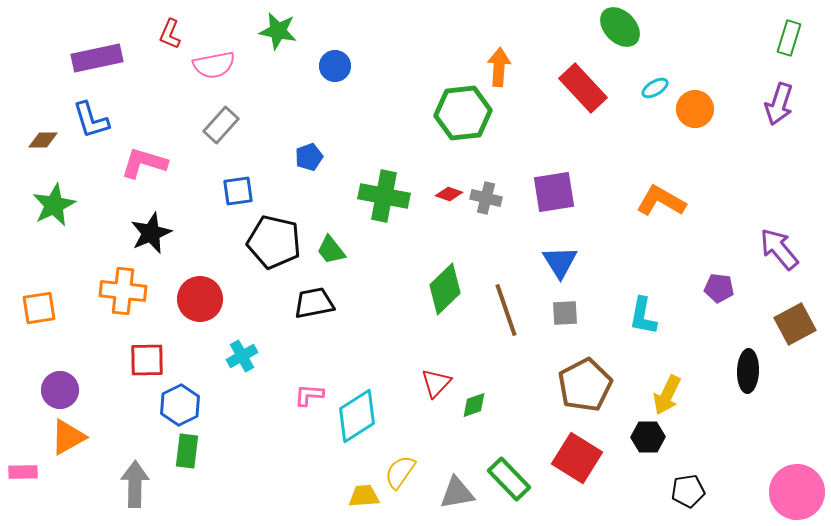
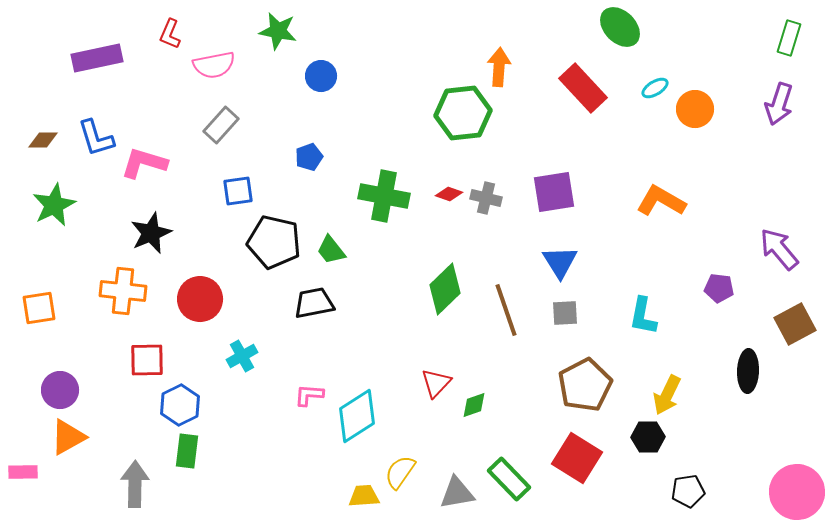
blue circle at (335, 66): moved 14 px left, 10 px down
blue L-shape at (91, 120): moved 5 px right, 18 px down
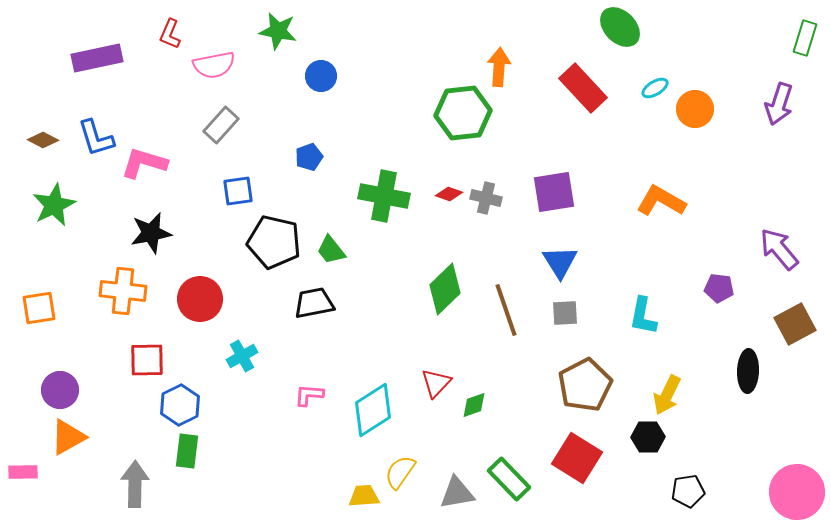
green rectangle at (789, 38): moved 16 px right
brown diamond at (43, 140): rotated 28 degrees clockwise
black star at (151, 233): rotated 12 degrees clockwise
cyan diamond at (357, 416): moved 16 px right, 6 px up
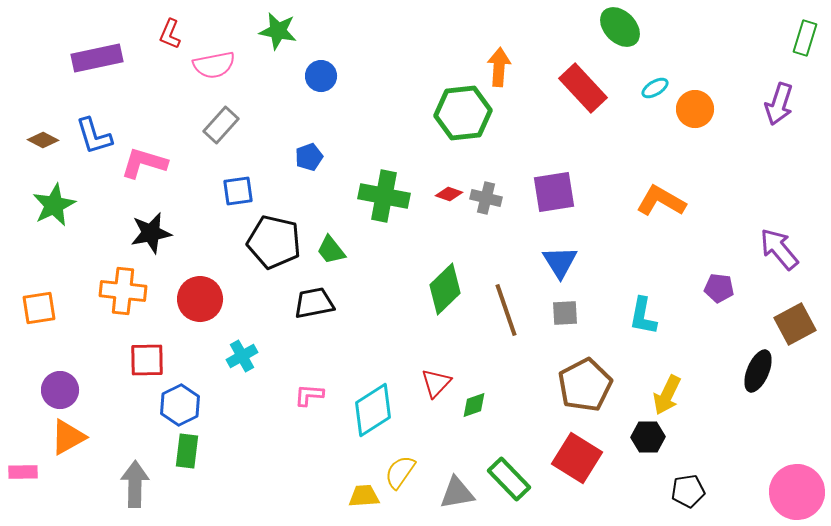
blue L-shape at (96, 138): moved 2 px left, 2 px up
black ellipse at (748, 371): moved 10 px right; rotated 21 degrees clockwise
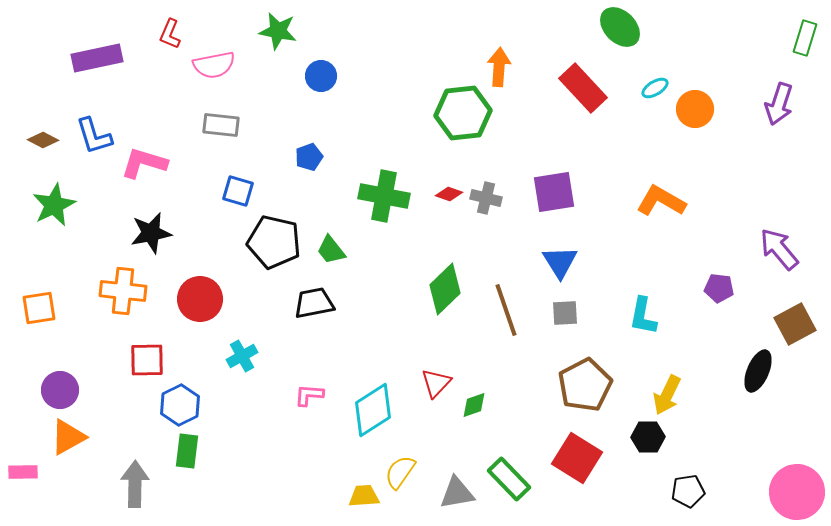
gray rectangle at (221, 125): rotated 54 degrees clockwise
blue square at (238, 191): rotated 24 degrees clockwise
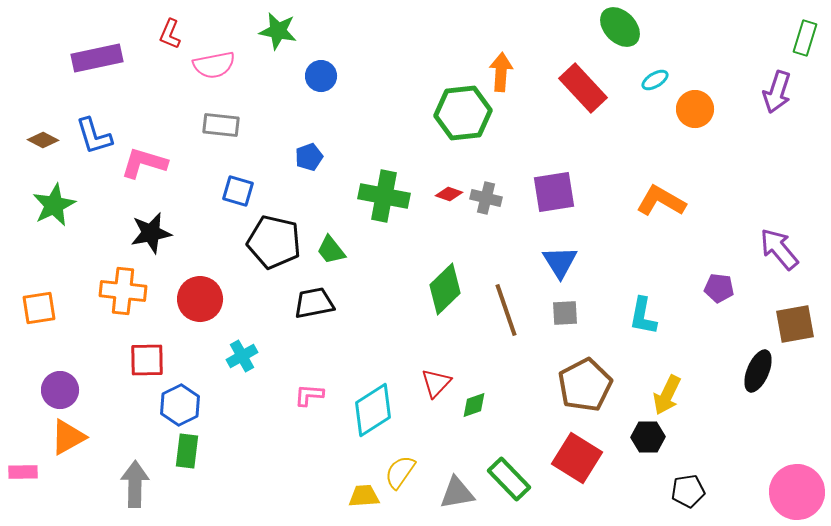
orange arrow at (499, 67): moved 2 px right, 5 px down
cyan ellipse at (655, 88): moved 8 px up
purple arrow at (779, 104): moved 2 px left, 12 px up
brown square at (795, 324): rotated 18 degrees clockwise
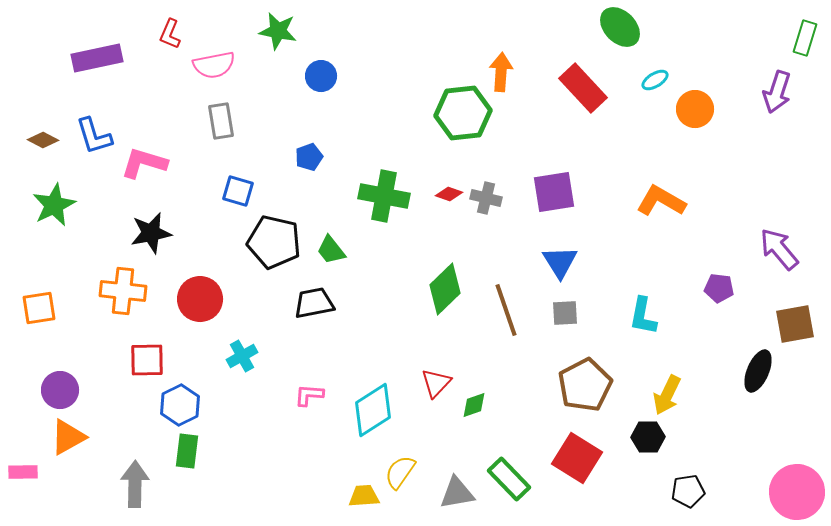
gray rectangle at (221, 125): moved 4 px up; rotated 75 degrees clockwise
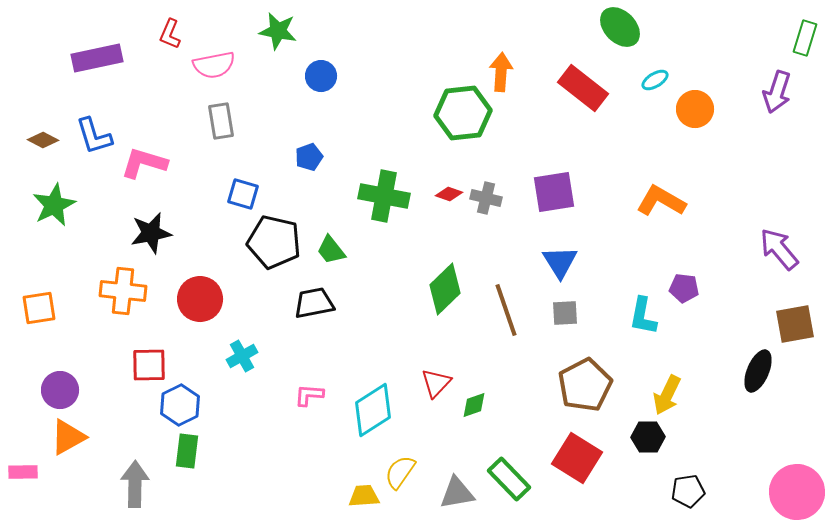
red rectangle at (583, 88): rotated 9 degrees counterclockwise
blue square at (238, 191): moved 5 px right, 3 px down
purple pentagon at (719, 288): moved 35 px left
red square at (147, 360): moved 2 px right, 5 px down
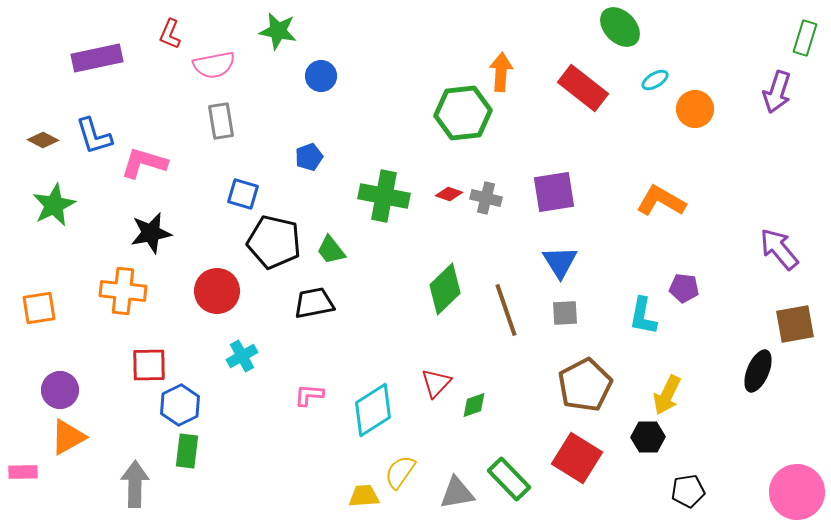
red circle at (200, 299): moved 17 px right, 8 px up
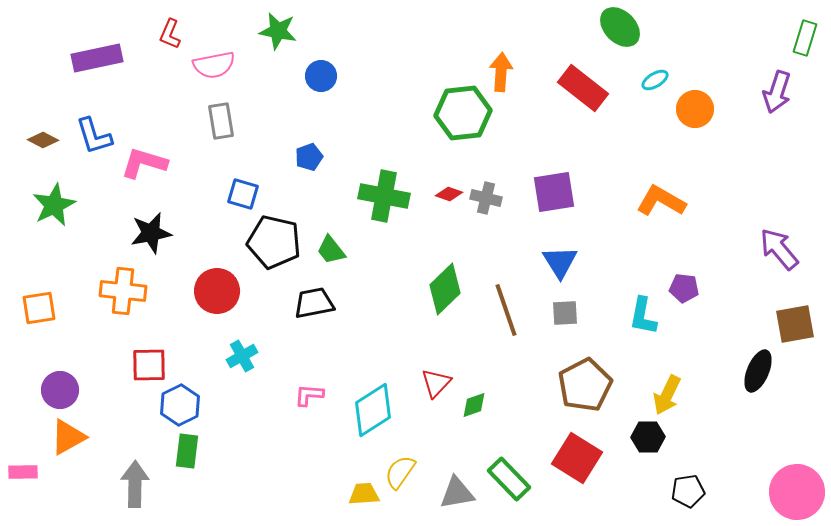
yellow trapezoid at (364, 496): moved 2 px up
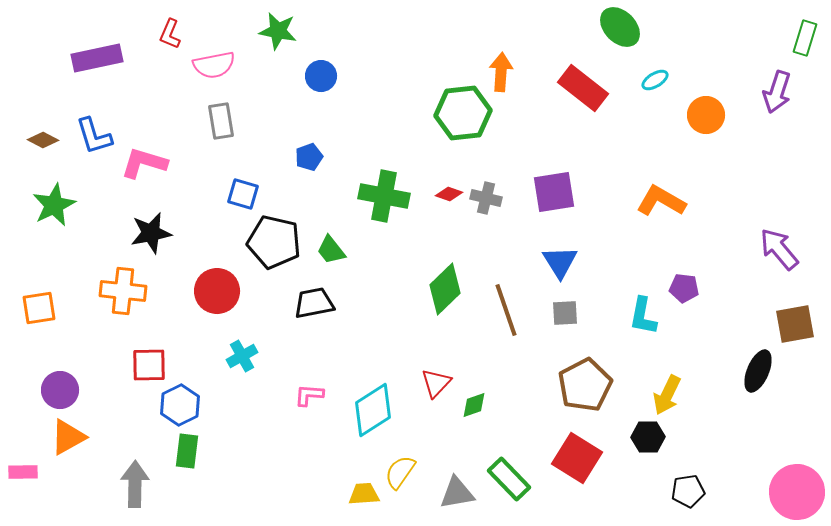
orange circle at (695, 109): moved 11 px right, 6 px down
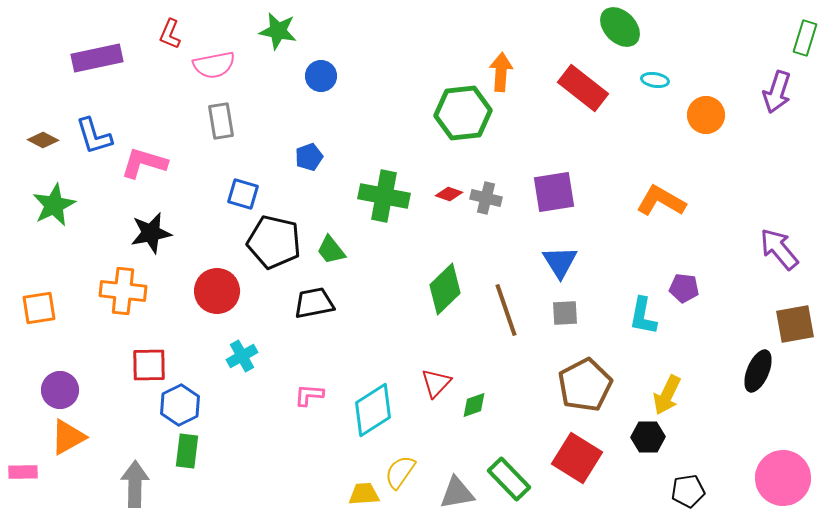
cyan ellipse at (655, 80): rotated 40 degrees clockwise
pink circle at (797, 492): moved 14 px left, 14 px up
